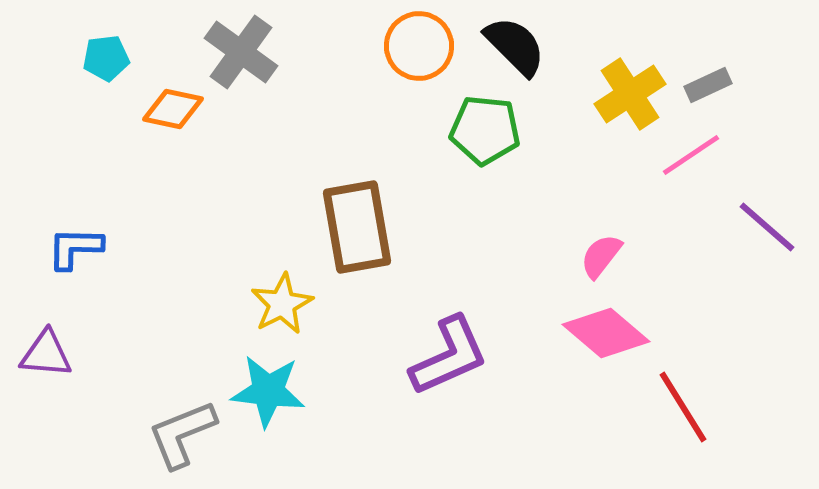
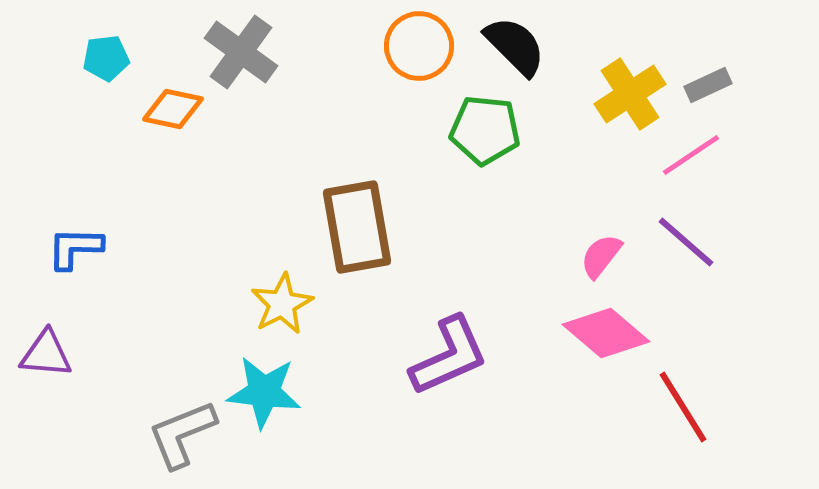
purple line: moved 81 px left, 15 px down
cyan star: moved 4 px left, 1 px down
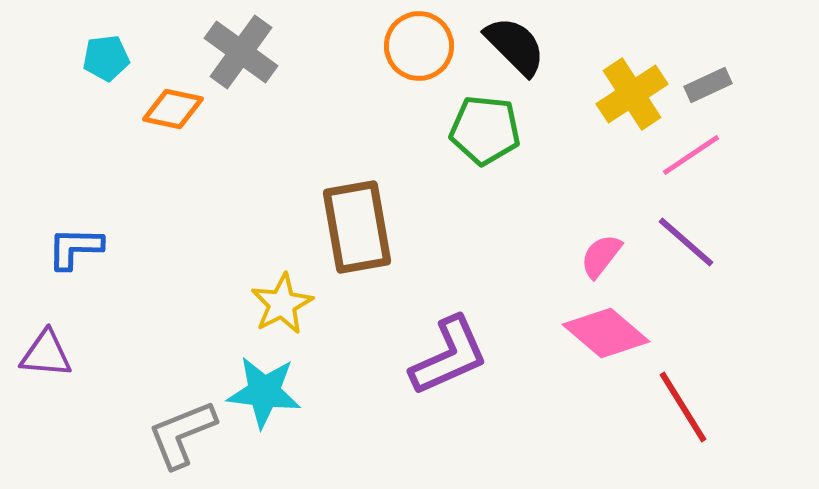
yellow cross: moved 2 px right
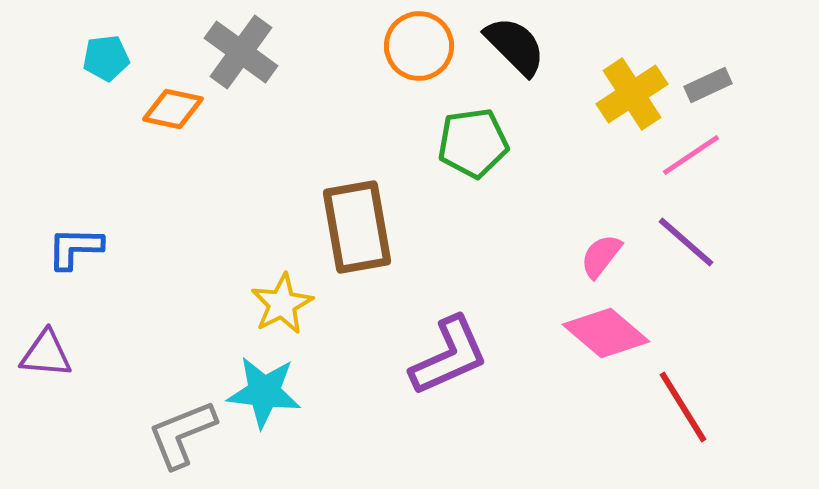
green pentagon: moved 12 px left, 13 px down; rotated 14 degrees counterclockwise
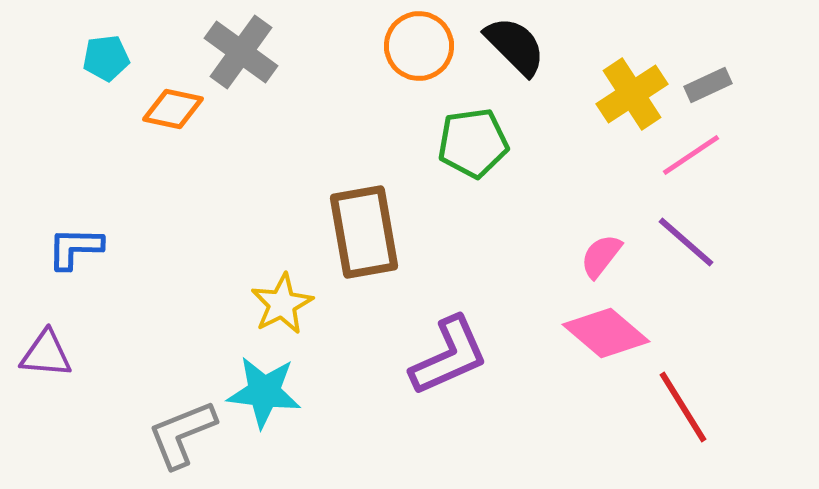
brown rectangle: moved 7 px right, 5 px down
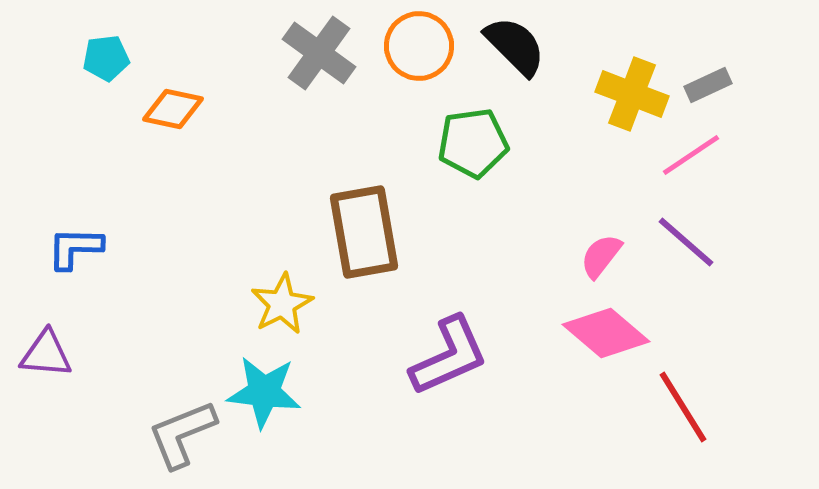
gray cross: moved 78 px right, 1 px down
yellow cross: rotated 36 degrees counterclockwise
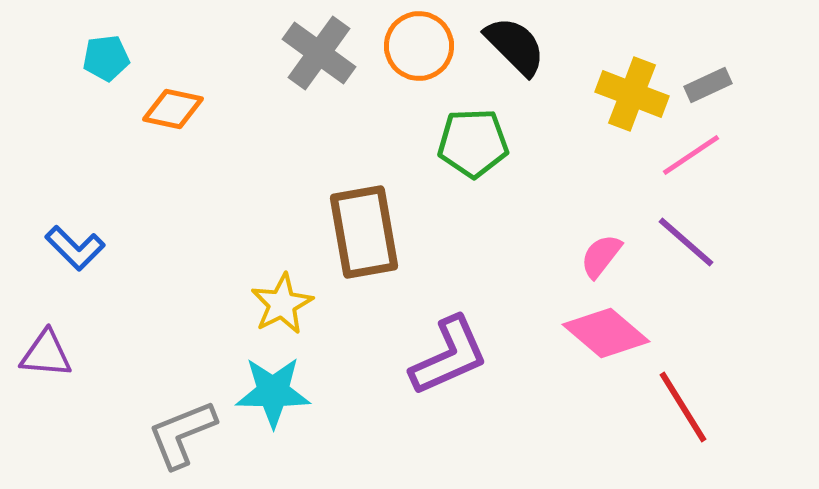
green pentagon: rotated 6 degrees clockwise
blue L-shape: rotated 136 degrees counterclockwise
cyan star: moved 9 px right; rotated 6 degrees counterclockwise
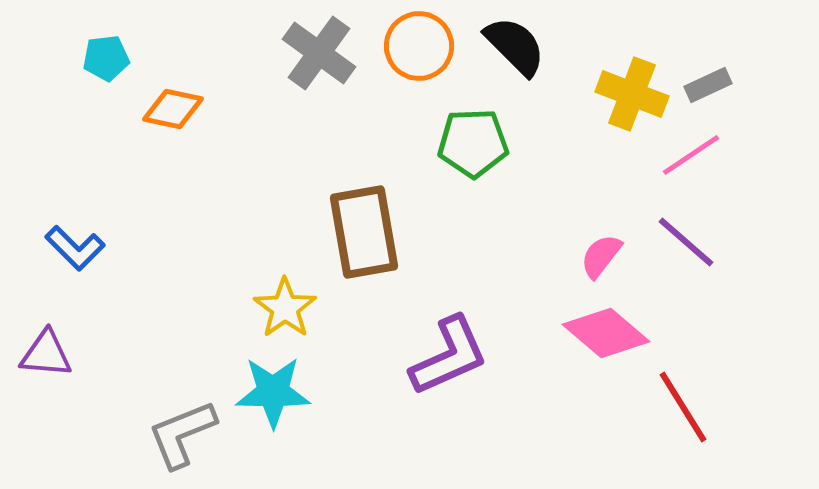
yellow star: moved 3 px right, 4 px down; rotated 8 degrees counterclockwise
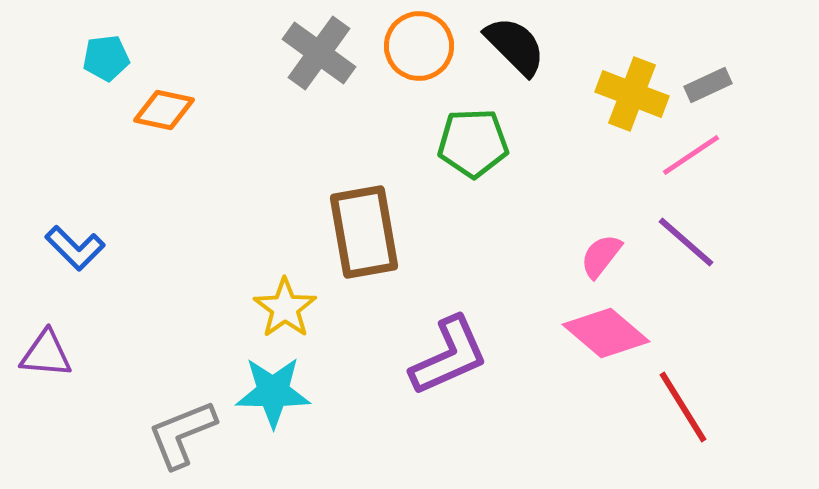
orange diamond: moved 9 px left, 1 px down
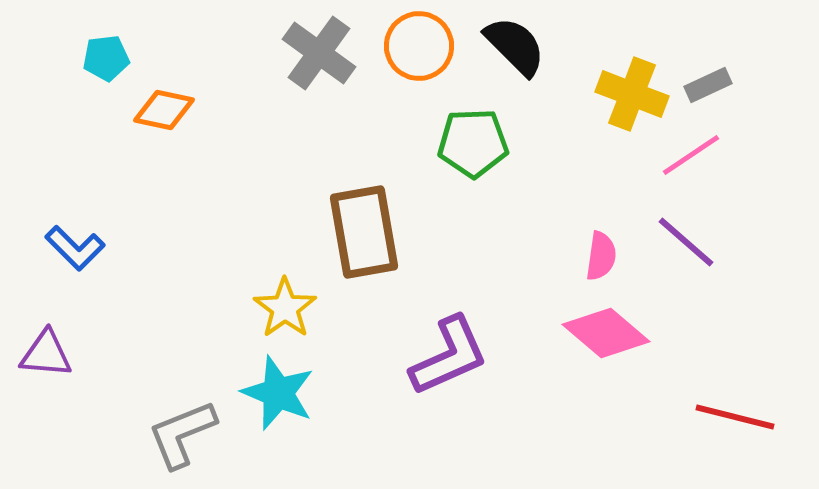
pink semicircle: rotated 150 degrees clockwise
cyan star: moved 5 px right, 1 px down; rotated 22 degrees clockwise
red line: moved 52 px right, 10 px down; rotated 44 degrees counterclockwise
